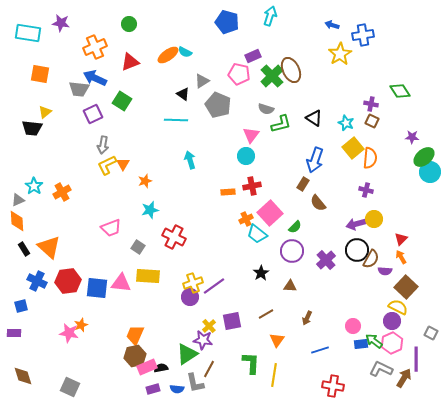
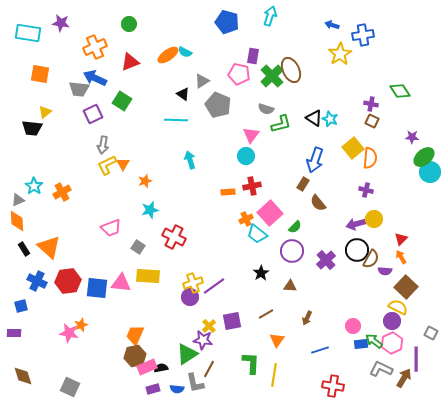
purple rectangle at (253, 56): rotated 56 degrees counterclockwise
cyan star at (346, 123): moved 16 px left, 4 px up
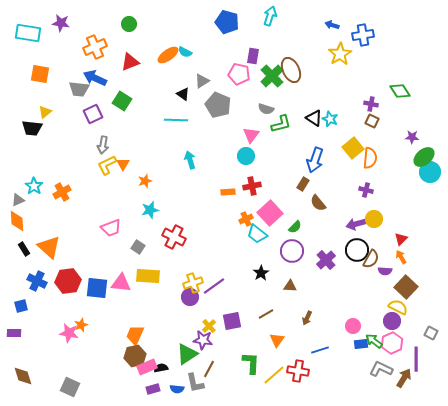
yellow line at (274, 375): rotated 40 degrees clockwise
red cross at (333, 386): moved 35 px left, 15 px up
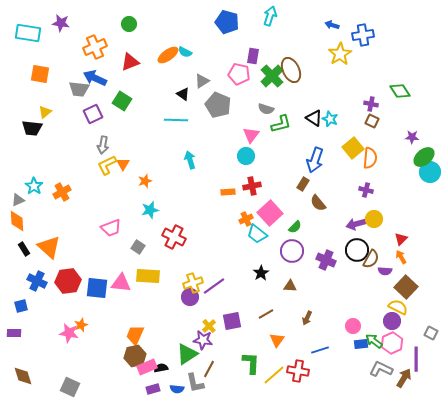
purple cross at (326, 260): rotated 24 degrees counterclockwise
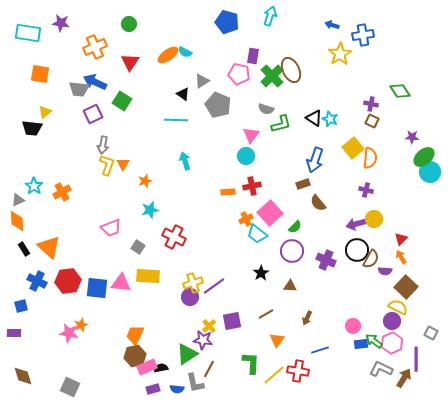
red triangle at (130, 62): rotated 36 degrees counterclockwise
blue arrow at (95, 78): moved 4 px down
cyan arrow at (190, 160): moved 5 px left, 1 px down
yellow L-shape at (107, 165): rotated 135 degrees clockwise
brown rectangle at (303, 184): rotated 40 degrees clockwise
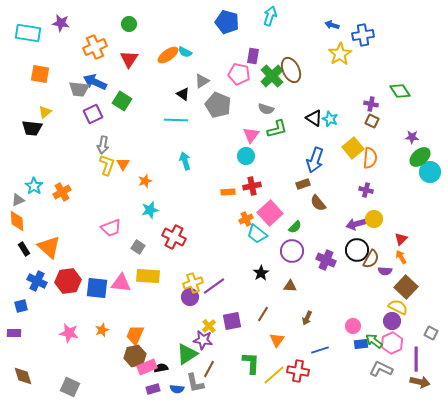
red triangle at (130, 62): moved 1 px left, 3 px up
green L-shape at (281, 124): moved 4 px left, 5 px down
green ellipse at (424, 157): moved 4 px left
brown line at (266, 314): moved 3 px left; rotated 28 degrees counterclockwise
orange star at (81, 325): moved 21 px right, 5 px down
brown arrow at (404, 378): moved 16 px right, 4 px down; rotated 72 degrees clockwise
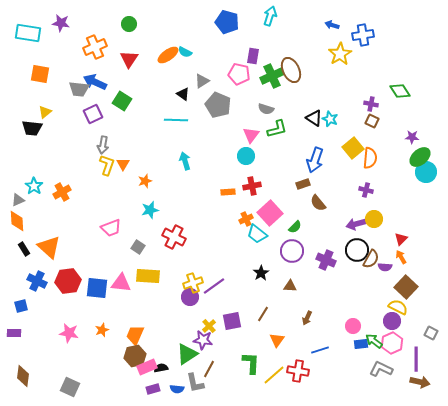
green cross at (272, 76): rotated 20 degrees clockwise
cyan circle at (430, 172): moved 4 px left
purple semicircle at (385, 271): moved 4 px up
brown diamond at (23, 376): rotated 25 degrees clockwise
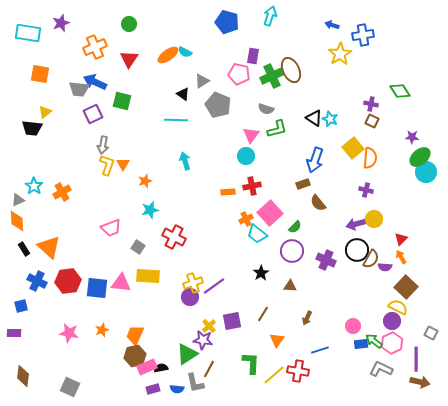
purple star at (61, 23): rotated 30 degrees counterclockwise
green square at (122, 101): rotated 18 degrees counterclockwise
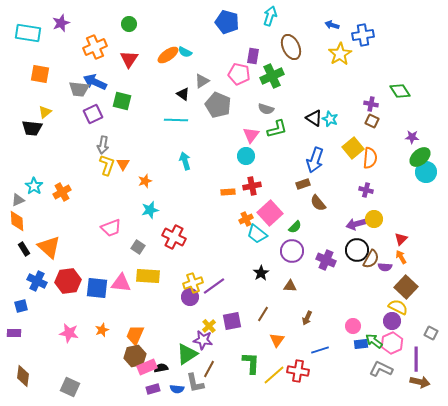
brown ellipse at (291, 70): moved 23 px up
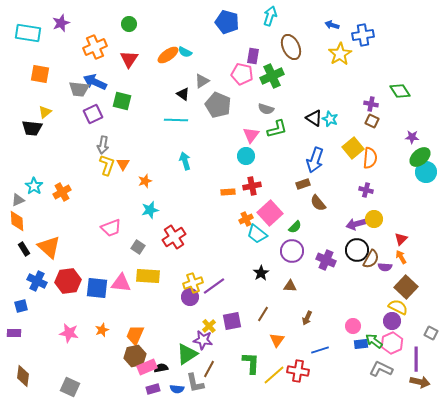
pink pentagon at (239, 74): moved 3 px right
red cross at (174, 237): rotated 30 degrees clockwise
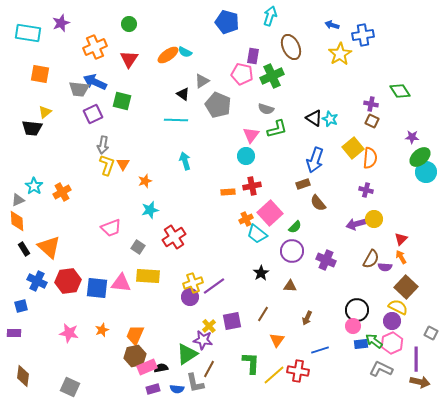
black circle at (357, 250): moved 60 px down
